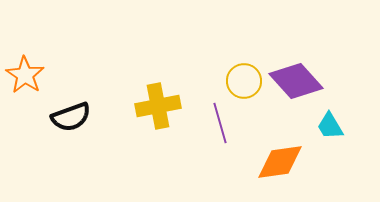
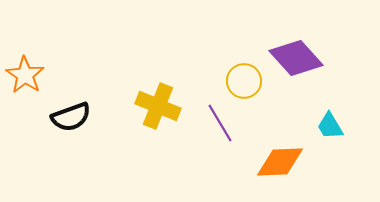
purple diamond: moved 23 px up
yellow cross: rotated 33 degrees clockwise
purple line: rotated 15 degrees counterclockwise
orange diamond: rotated 6 degrees clockwise
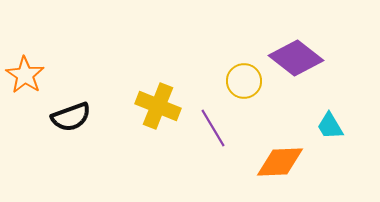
purple diamond: rotated 10 degrees counterclockwise
purple line: moved 7 px left, 5 px down
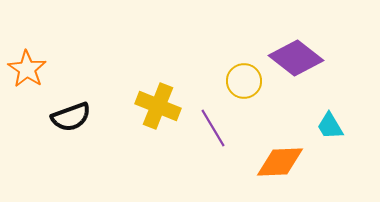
orange star: moved 2 px right, 6 px up
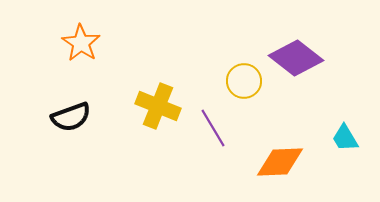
orange star: moved 54 px right, 26 px up
cyan trapezoid: moved 15 px right, 12 px down
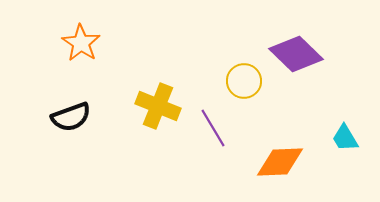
purple diamond: moved 4 px up; rotated 6 degrees clockwise
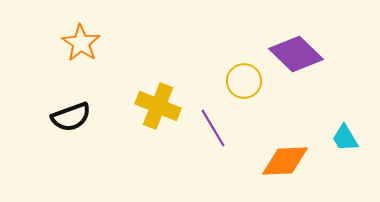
orange diamond: moved 5 px right, 1 px up
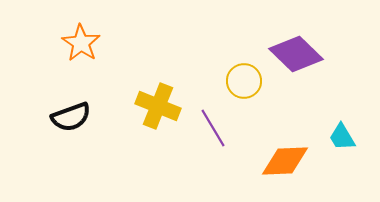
cyan trapezoid: moved 3 px left, 1 px up
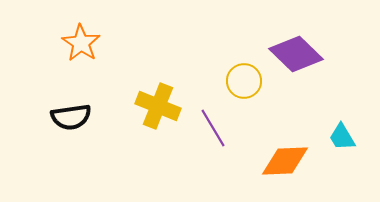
black semicircle: rotated 12 degrees clockwise
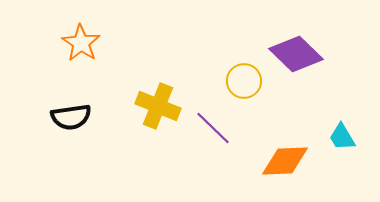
purple line: rotated 15 degrees counterclockwise
